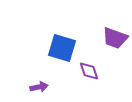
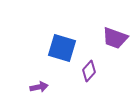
purple diamond: rotated 60 degrees clockwise
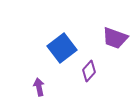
blue square: rotated 36 degrees clockwise
purple arrow: rotated 90 degrees counterclockwise
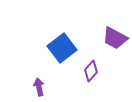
purple trapezoid: rotated 8 degrees clockwise
purple diamond: moved 2 px right
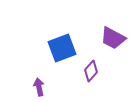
purple trapezoid: moved 2 px left
blue square: rotated 16 degrees clockwise
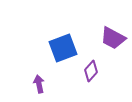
blue square: moved 1 px right
purple arrow: moved 3 px up
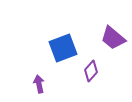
purple trapezoid: rotated 12 degrees clockwise
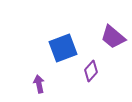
purple trapezoid: moved 1 px up
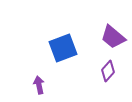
purple diamond: moved 17 px right
purple arrow: moved 1 px down
